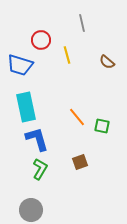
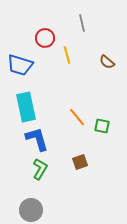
red circle: moved 4 px right, 2 px up
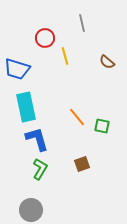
yellow line: moved 2 px left, 1 px down
blue trapezoid: moved 3 px left, 4 px down
brown square: moved 2 px right, 2 px down
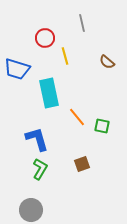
cyan rectangle: moved 23 px right, 14 px up
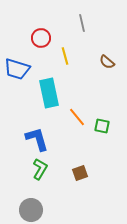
red circle: moved 4 px left
brown square: moved 2 px left, 9 px down
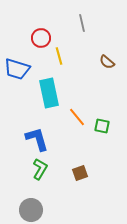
yellow line: moved 6 px left
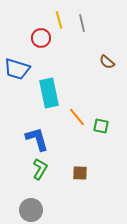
yellow line: moved 36 px up
green square: moved 1 px left
brown square: rotated 21 degrees clockwise
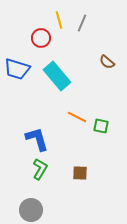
gray line: rotated 36 degrees clockwise
cyan rectangle: moved 8 px right, 17 px up; rotated 28 degrees counterclockwise
orange line: rotated 24 degrees counterclockwise
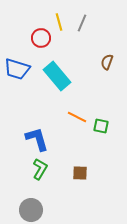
yellow line: moved 2 px down
brown semicircle: rotated 70 degrees clockwise
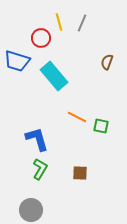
blue trapezoid: moved 8 px up
cyan rectangle: moved 3 px left
